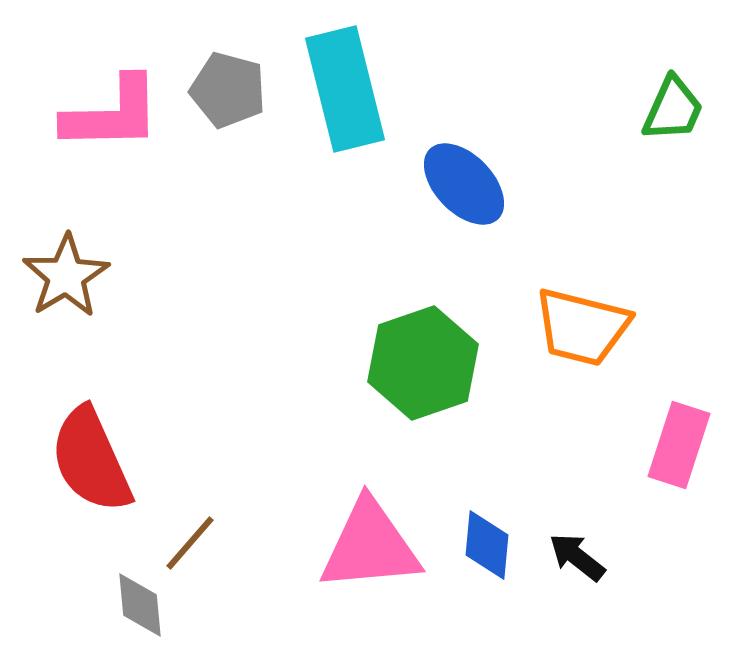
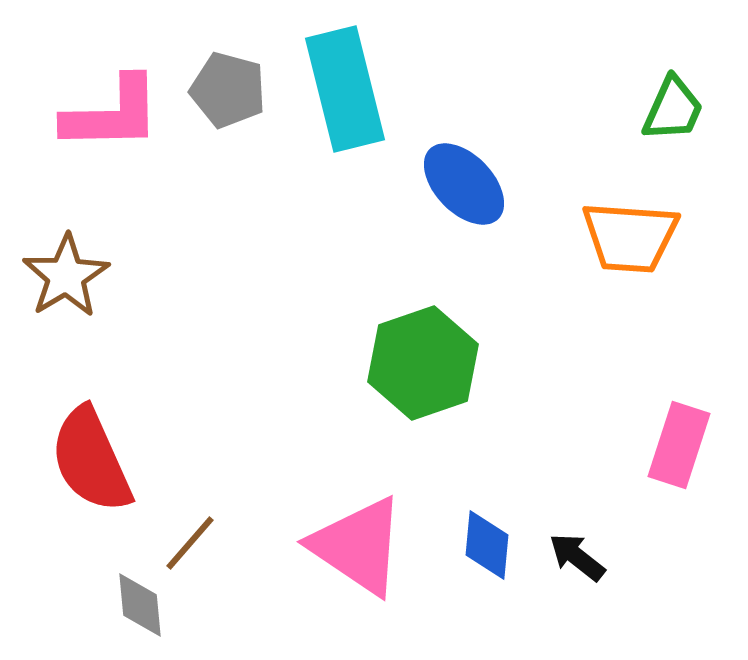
orange trapezoid: moved 48 px right, 90 px up; rotated 10 degrees counterclockwise
pink triangle: moved 12 px left; rotated 39 degrees clockwise
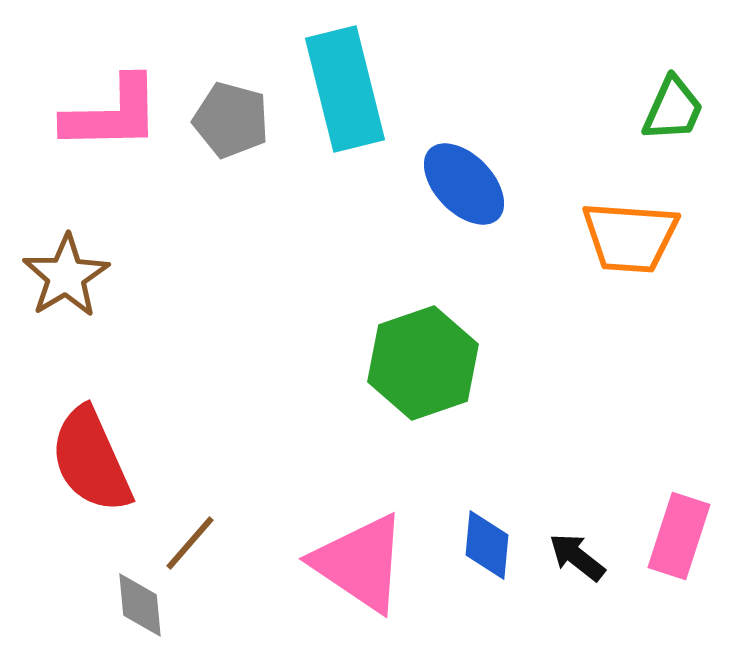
gray pentagon: moved 3 px right, 30 px down
pink rectangle: moved 91 px down
pink triangle: moved 2 px right, 17 px down
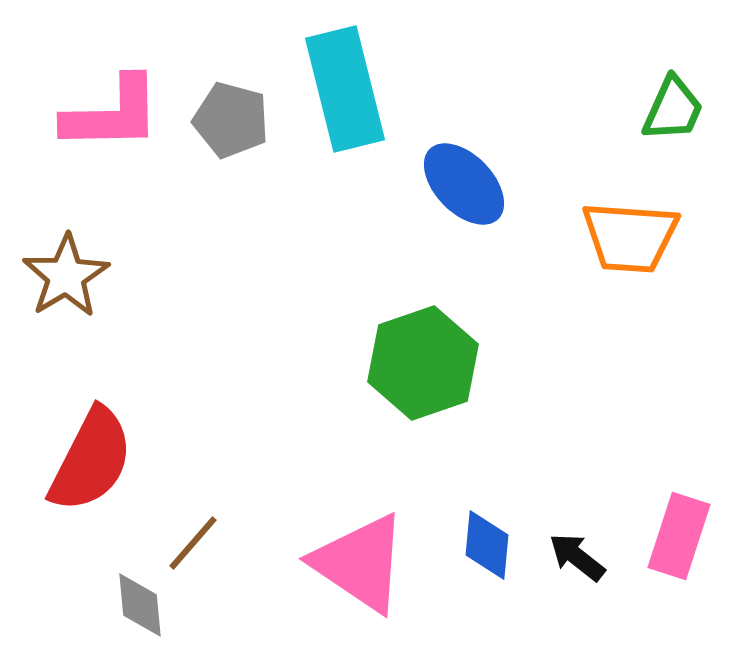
red semicircle: rotated 129 degrees counterclockwise
brown line: moved 3 px right
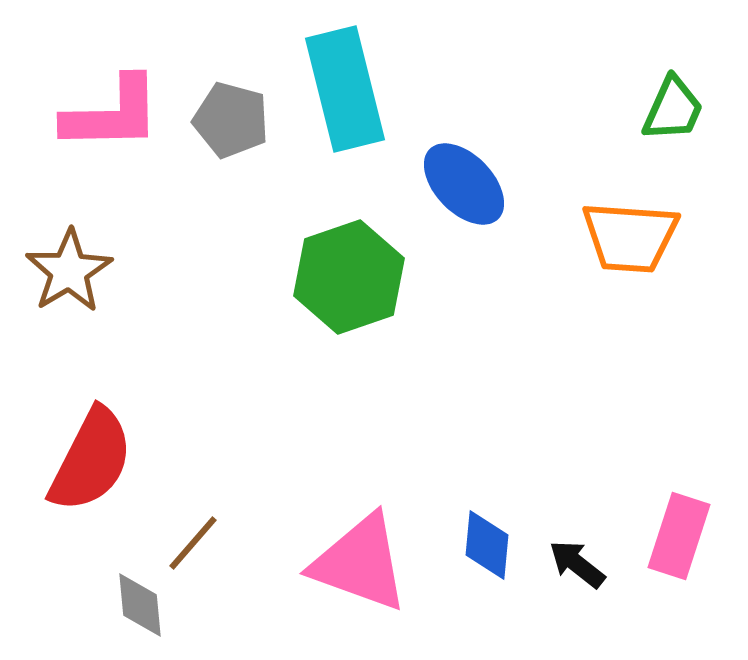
brown star: moved 3 px right, 5 px up
green hexagon: moved 74 px left, 86 px up
black arrow: moved 7 px down
pink triangle: rotated 14 degrees counterclockwise
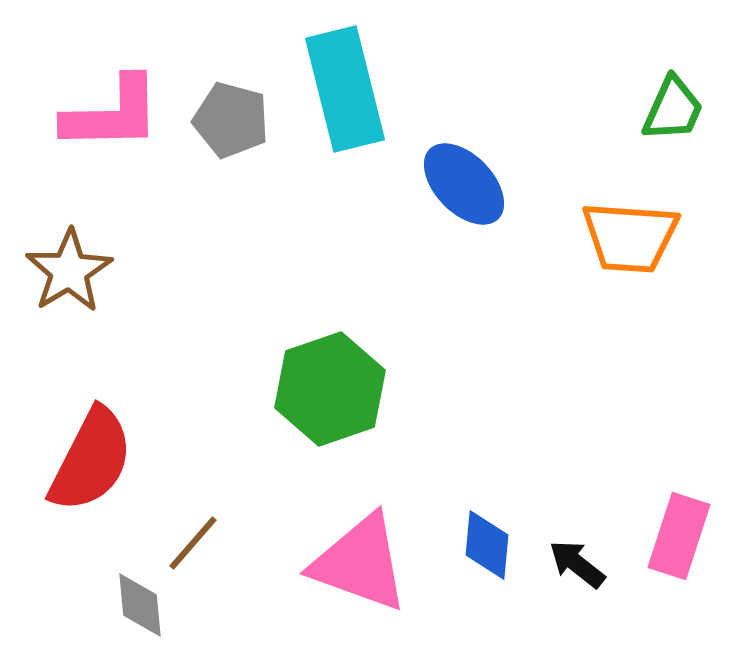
green hexagon: moved 19 px left, 112 px down
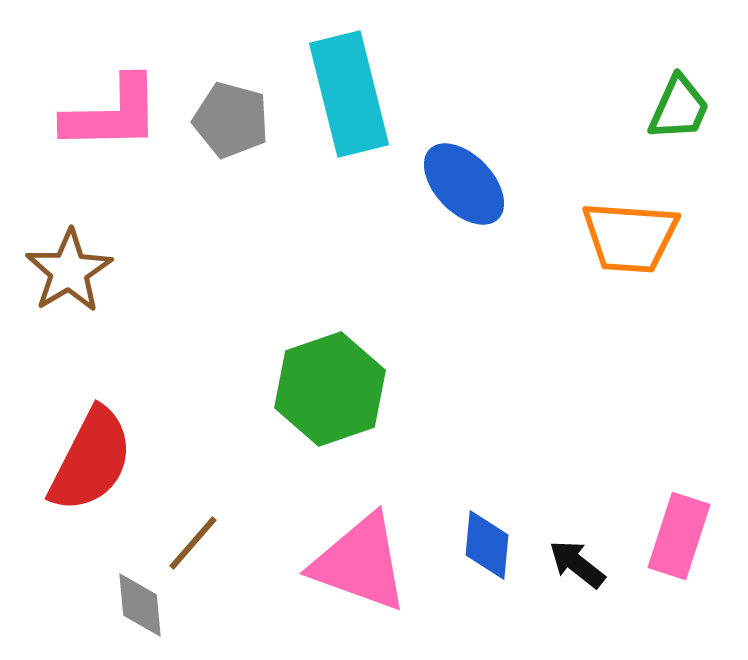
cyan rectangle: moved 4 px right, 5 px down
green trapezoid: moved 6 px right, 1 px up
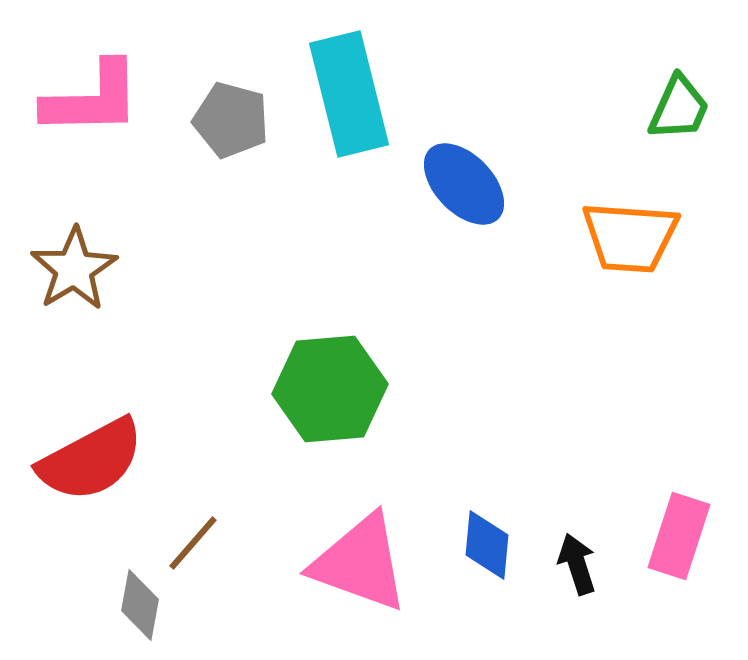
pink L-shape: moved 20 px left, 15 px up
brown star: moved 5 px right, 2 px up
green hexagon: rotated 14 degrees clockwise
red semicircle: rotated 35 degrees clockwise
black arrow: rotated 34 degrees clockwise
gray diamond: rotated 16 degrees clockwise
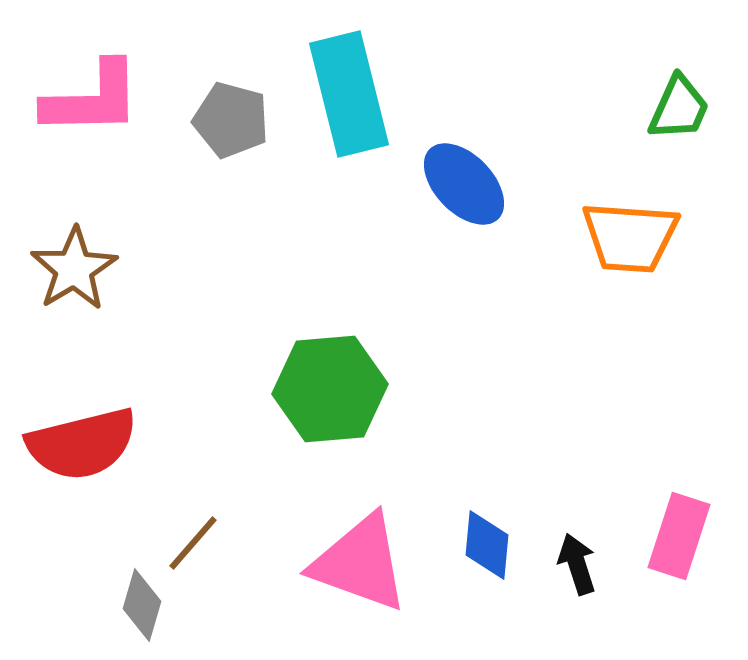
red semicircle: moved 9 px left, 16 px up; rotated 14 degrees clockwise
gray diamond: moved 2 px right; rotated 6 degrees clockwise
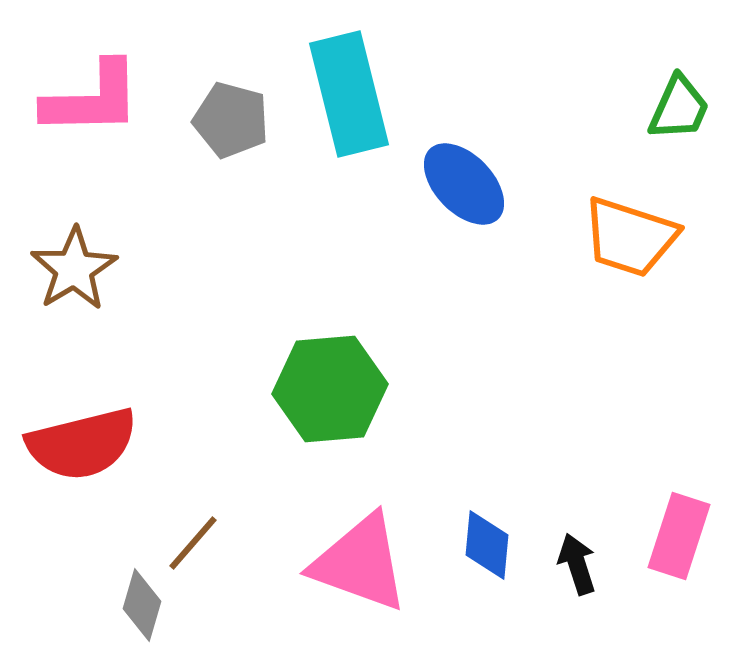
orange trapezoid: rotated 14 degrees clockwise
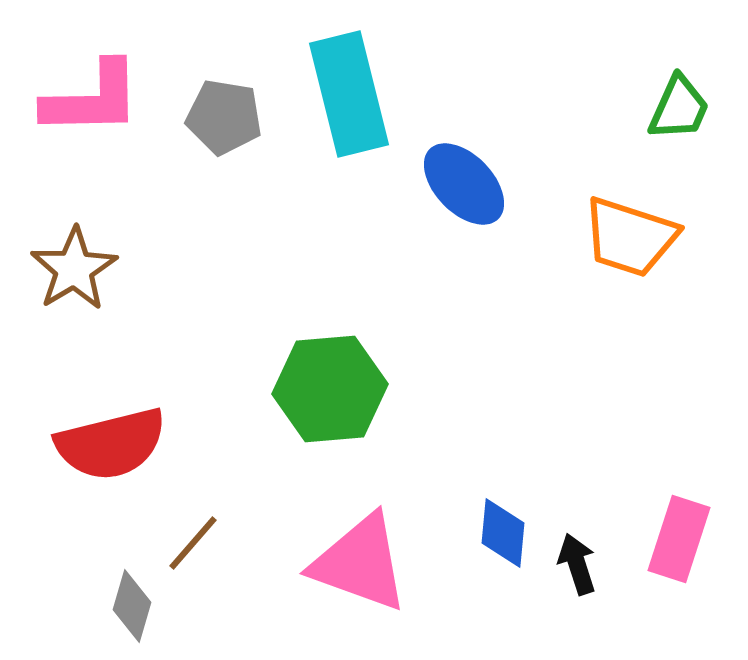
gray pentagon: moved 7 px left, 3 px up; rotated 6 degrees counterclockwise
red semicircle: moved 29 px right
pink rectangle: moved 3 px down
blue diamond: moved 16 px right, 12 px up
gray diamond: moved 10 px left, 1 px down
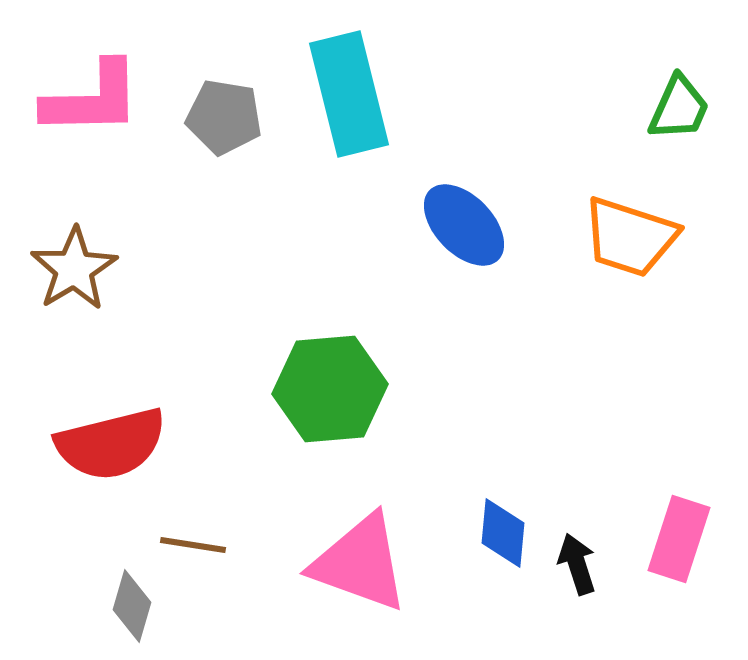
blue ellipse: moved 41 px down
brown line: moved 2 px down; rotated 58 degrees clockwise
